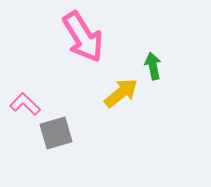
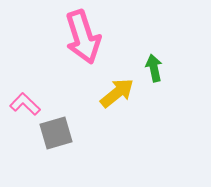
pink arrow: rotated 14 degrees clockwise
green arrow: moved 1 px right, 2 px down
yellow arrow: moved 4 px left
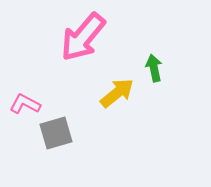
pink arrow: rotated 58 degrees clockwise
pink L-shape: rotated 16 degrees counterclockwise
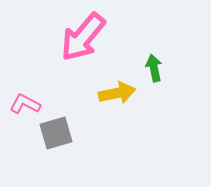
yellow arrow: rotated 27 degrees clockwise
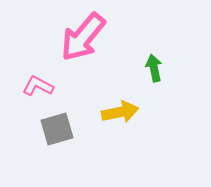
yellow arrow: moved 3 px right, 19 px down
pink L-shape: moved 13 px right, 18 px up
gray square: moved 1 px right, 4 px up
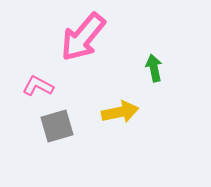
gray square: moved 3 px up
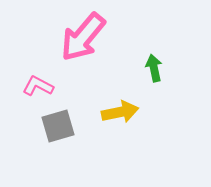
gray square: moved 1 px right
